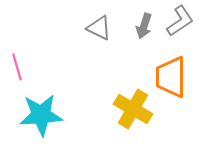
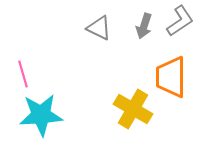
pink line: moved 6 px right, 7 px down
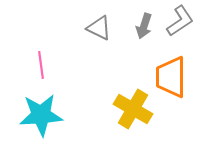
pink line: moved 18 px right, 9 px up; rotated 8 degrees clockwise
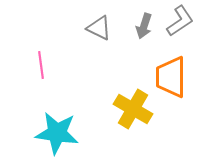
cyan star: moved 16 px right, 18 px down; rotated 12 degrees clockwise
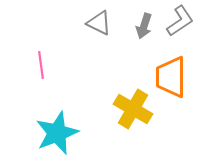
gray triangle: moved 5 px up
cyan star: rotated 30 degrees counterclockwise
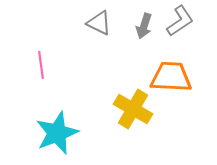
orange trapezoid: rotated 93 degrees clockwise
